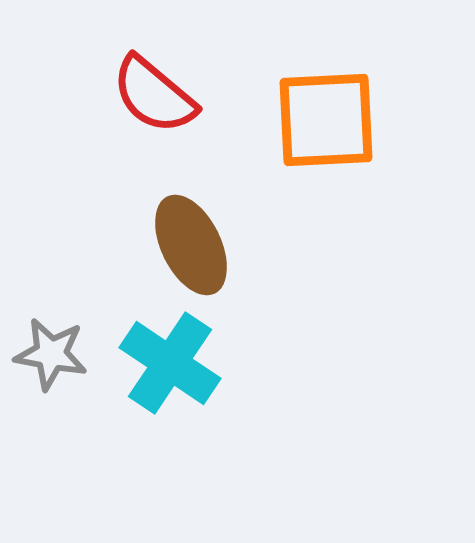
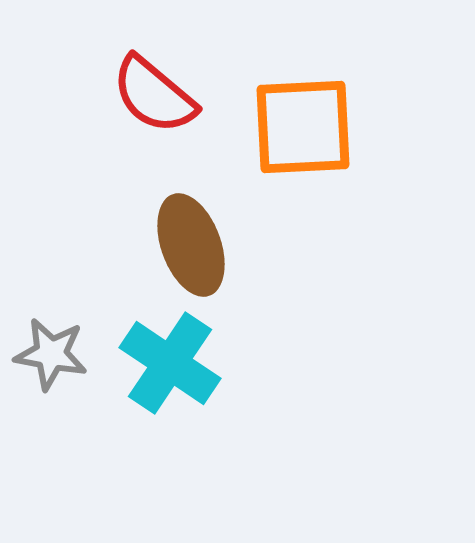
orange square: moved 23 px left, 7 px down
brown ellipse: rotated 6 degrees clockwise
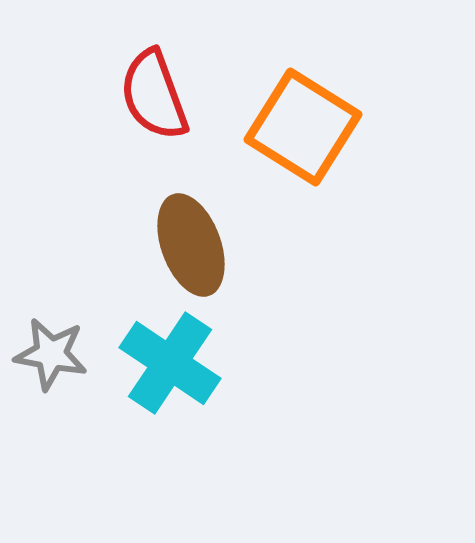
red semicircle: rotated 30 degrees clockwise
orange square: rotated 35 degrees clockwise
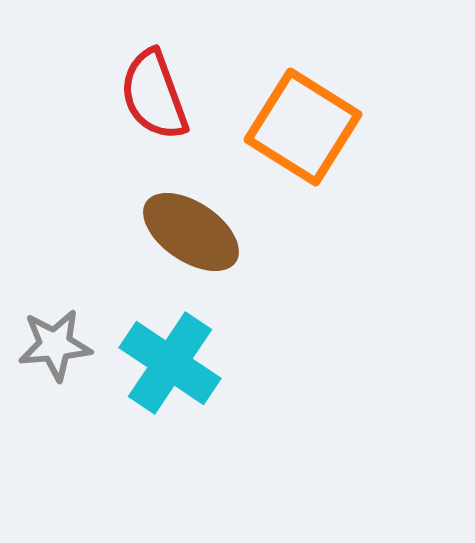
brown ellipse: moved 13 px up; rotated 36 degrees counterclockwise
gray star: moved 4 px right, 9 px up; rotated 16 degrees counterclockwise
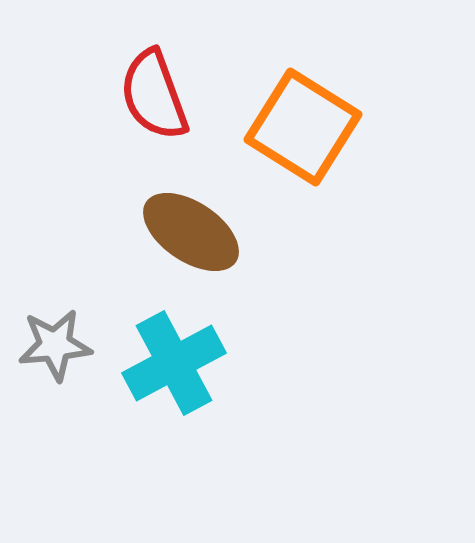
cyan cross: moved 4 px right; rotated 28 degrees clockwise
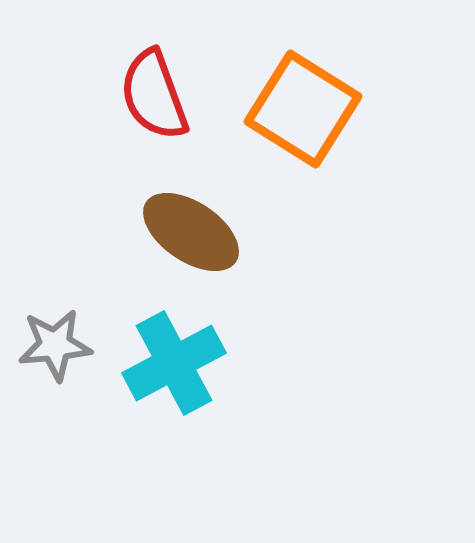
orange square: moved 18 px up
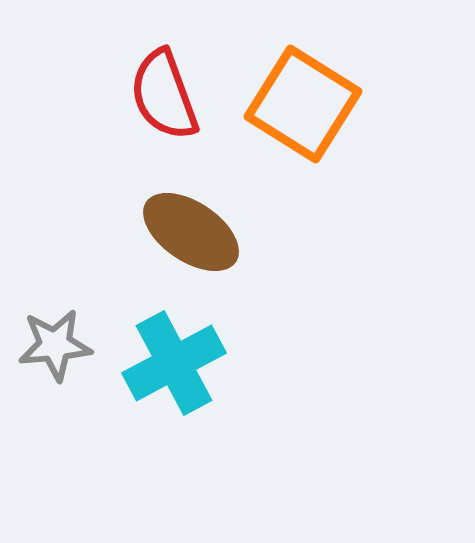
red semicircle: moved 10 px right
orange square: moved 5 px up
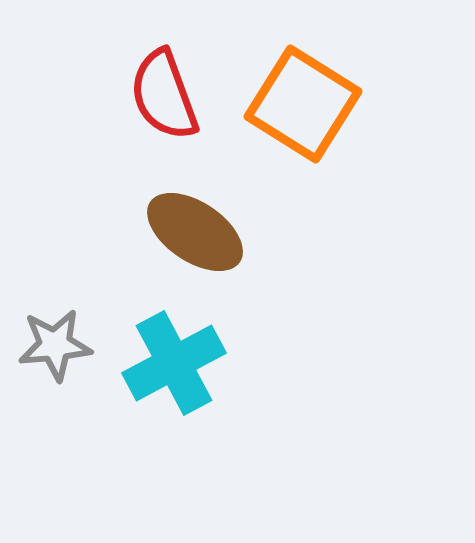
brown ellipse: moved 4 px right
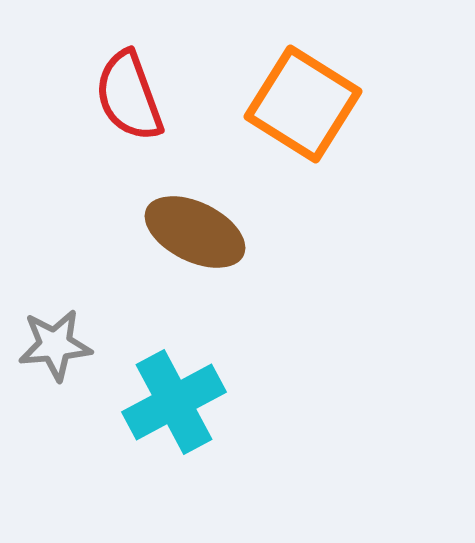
red semicircle: moved 35 px left, 1 px down
brown ellipse: rotated 8 degrees counterclockwise
cyan cross: moved 39 px down
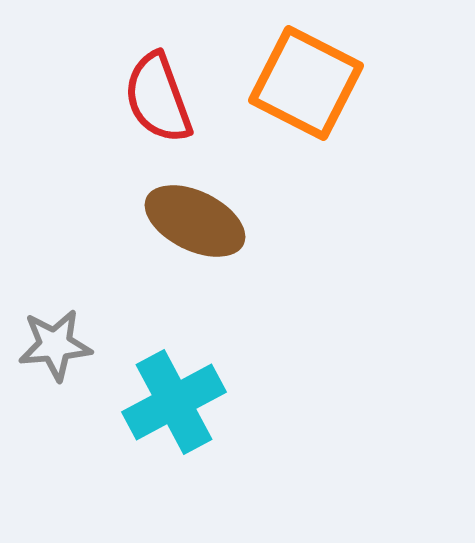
red semicircle: moved 29 px right, 2 px down
orange square: moved 3 px right, 21 px up; rotated 5 degrees counterclockwise
brown ellipse: moved 11 px up
